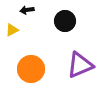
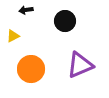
black arrow: moved 1 px left
yellow triangle: moved 1 px right, 6 px down
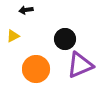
black circle: moved 18 px down
orange circle: moved 5 px right
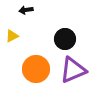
yellow triangle: moved 1 px left
purple triangle: moved 7 px left, 5 px down
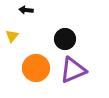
black arrow: rotated 16 degrees clockwise
yellow triangle: rotated 24 degrees counterclockwise
orange circle: moved 1 px up
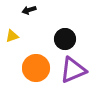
black arrow: moved 3 px right; rotated 24 degrees counterclockwise
yellow triangle: rotated 32 degrees clockwise
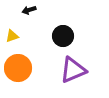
black circle: moved 2 px left, 3 px up
orange circle: moved 18 px left
